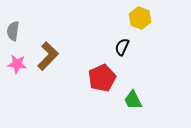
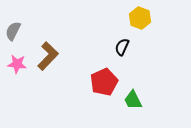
gray semicircle: rotated 18 degrees clockwise
red pentagon: moved 2 px right, 4 px down
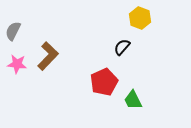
black semicircle: rotated 18 degrees clockwise
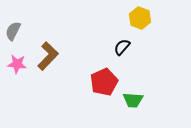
green trapezoid: rotated 60 degrees counterclockwise
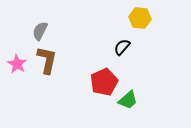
yellow hexagon: rotated 15 degrees counterclockwise
gray semicircle: moved 27 px right
brown L-shape: moved 1 px left, 4 px down; rotated 32 degrees counterclockwise
pink star: rotated 24 degrees clockwise
green trapezoid: moved 5 px left; rotated 45 degrees counterclockwise
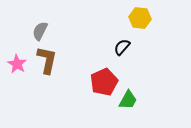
green trapezoid: rotated 20 degrees counterclockwise
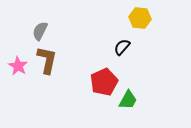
pink star: moved 1 px right, 2 px down
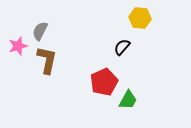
pink star: moved 20 px up; rotated 24 degrees clockwise
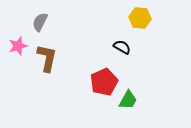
gray semicircle: moved 9 px up
black semicircle: rotated 78 degrees clockwise
brown L-shape: moved 2 px up
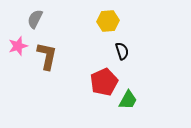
yellow hexagon: moved 32 px left, 3 px down; rotated 10 degrees counterclockwise
gray semicircle: moved 5 px left, 3 px up
black semicircle: moved 4 px down; rotated 42 degrees clockwise
brown L-shape: moved 2 px up
